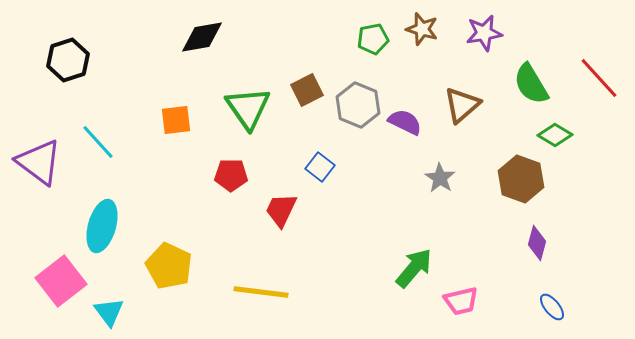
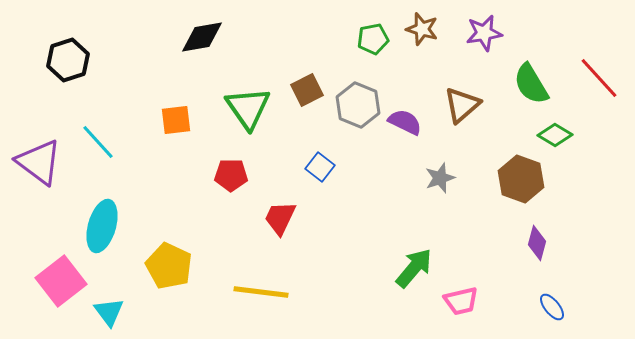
gray star: rotated 20 degrees clockwise
red trapezoid: moved 1 px left, 8 px down
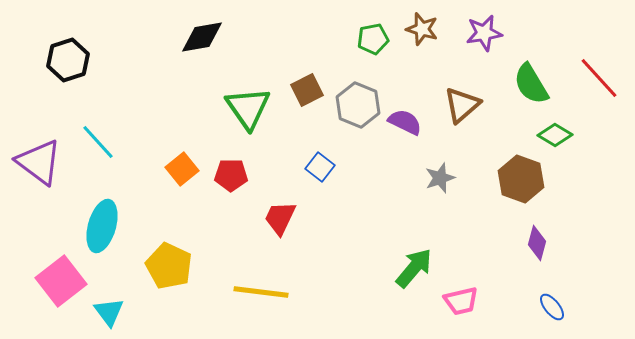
orange square: moved 6 px right, 49 px down; rotated 32 degrees counterclockwise
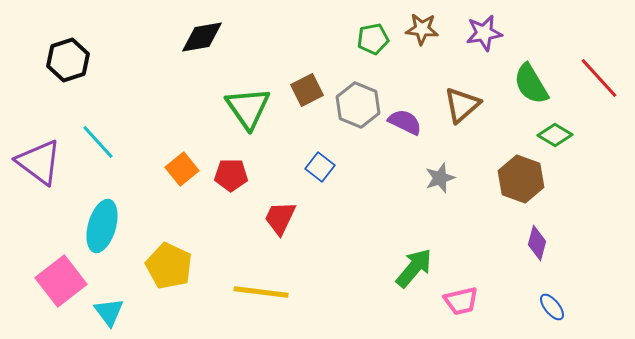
brown star: rotated 12 degrees counterclockwise
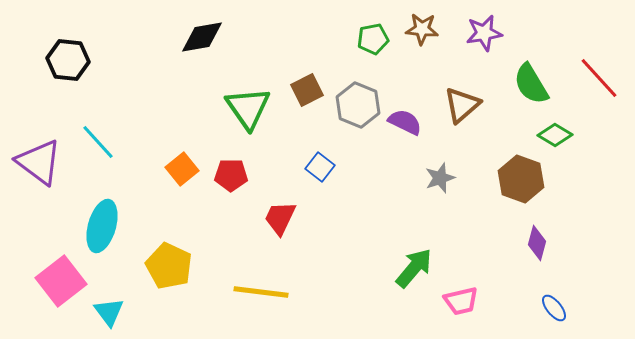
black hexagon: rotated 24 degrees clockwise
blue ellipse: moved 2 px right, 1 px down
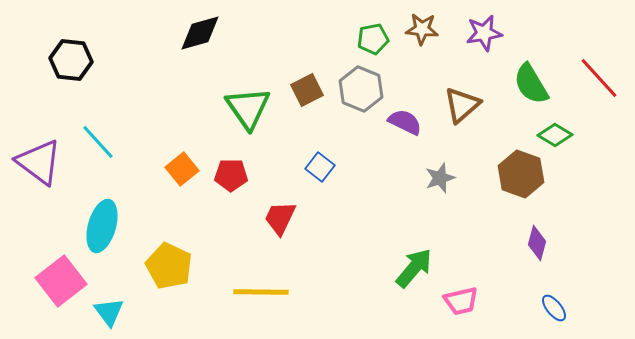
black diamond: moved 2 px left, 4 px up; rotated 6 degrees counterclockwise
black hexagon: moved 3 px right
gray hexagon: moved 3 px right, 16 px up
brown hexagon: moved 5 px up
yellow line: rotated 6 degrees counterclockwise
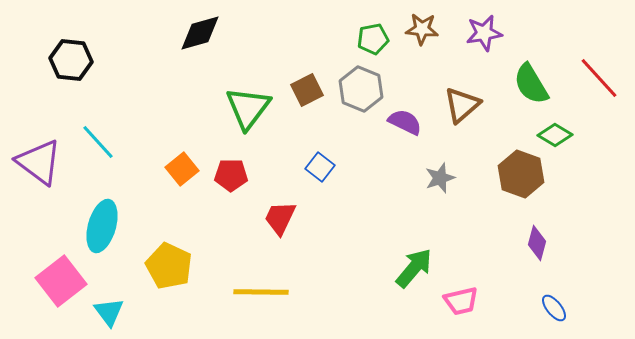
green triangle: rotated 12 degrees clockwise
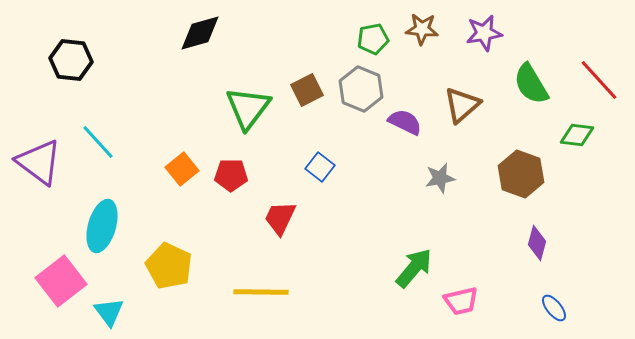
red line: moved 2 px down
green diamond: moved 22 px right; rotated 24 degrees counterclockwise
gray star: rotated 8 degrees clockwise
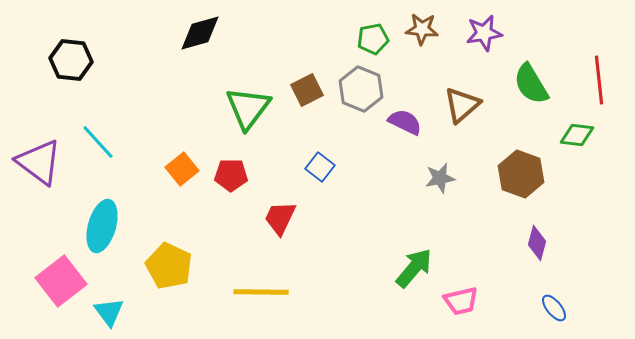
red line: rotated 36 degrees clockwise
